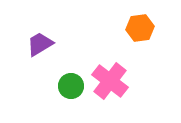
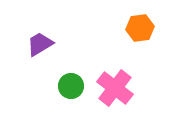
pink cross: moved 5 px right, 7 px down
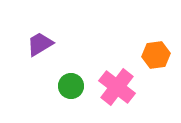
orange hexagon: moved 16 px right, 27 px down
pink cross: moved 2 px right, 1 px up
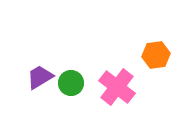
purple trapezoid: moved 33 px down
green circle: moved 3 px up
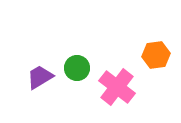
green circle: moved 6 px right, 15 px up
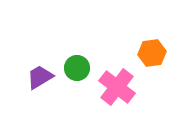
orange hexagon: moved 4 px left, 2 px up
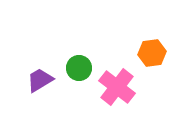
green circle: moved 2 px right
purple trapezoid: moved 3 px down
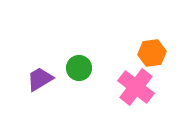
purple trapezoid: moved 1 px up
pink cross: moved 19 px right
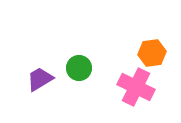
pink cross: rotated 12 degrees counterclockwise
